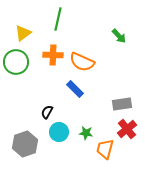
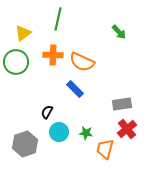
green arrow: moved 4 px up
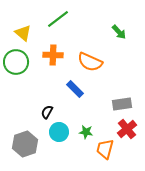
green line: rotated 40 degrees clockwise
yellow triangle: rotated 42 degrees counterclockwise
orange semicircle: moved 8 px right
green star: moved 1 px up
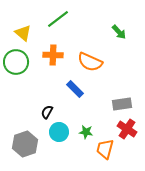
red cross: rotated 18 degrees counterclockwise
